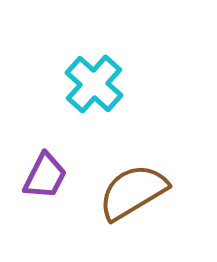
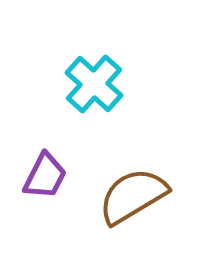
brown semicircle: moved 4 px down
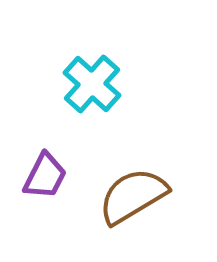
cyan cross: moved 2 px left
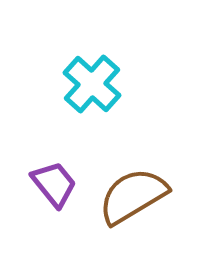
purple trapezoid: moved 9 px right, 8 px down; rotated 66 degrees counterclockwise
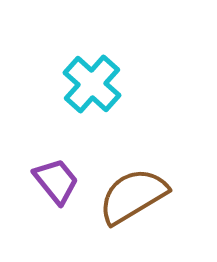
purple trapezoid: moved 2 px right, 3 px up
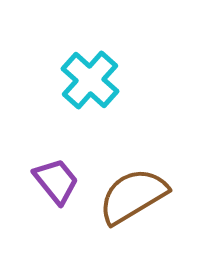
cyan cross: moved 2 px left, 4 px up
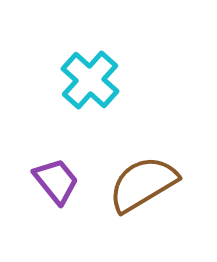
brown semicircle: moved 10 px right, 12 px up
